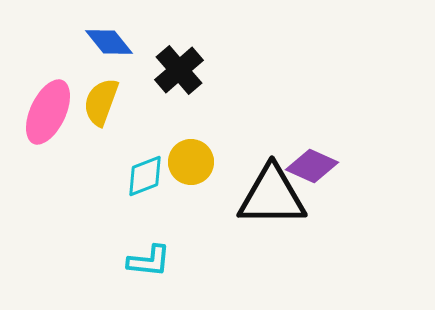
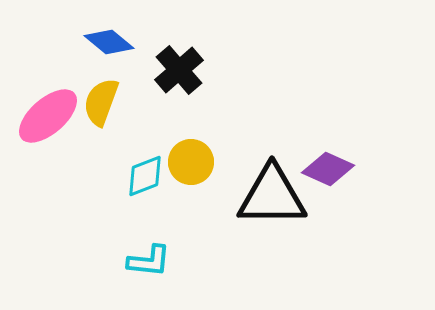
blue diamond: rotated 12 degrees counterclockwise
pink ellipse: moved 4 px down; rotated 24 degrees clockwise
purple diamond: moved 16 px right, 3 px down
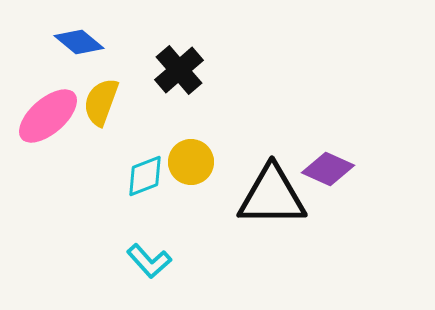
blue diamond: moved 30 px left
cyan L-shape: rotated 42 degrees clockwise
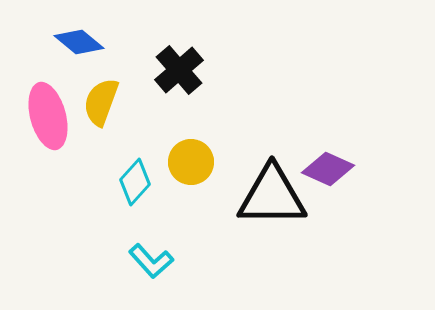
pink ellipse: rotated 64 degrees counterclockwise
cyan diamond: moved 10 px left, 6 px down; rotated 27 degrees counterclockwise
cyan L-shape: moved 2 px right
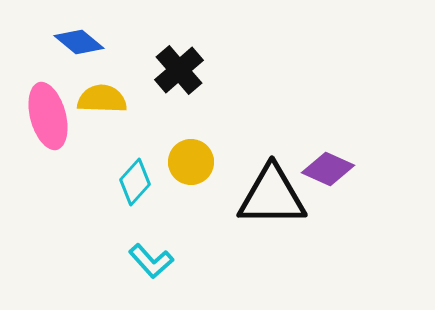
yellow semicircle: moved 1 px right, 3 px up; rotated 72 degrees clockwise
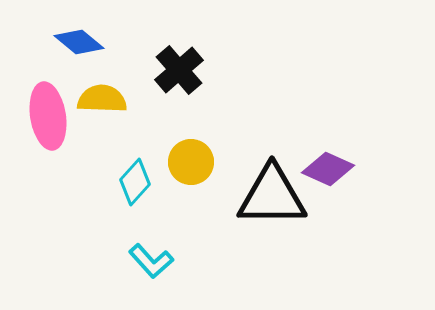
pink ellipse: rotated 6 degrees clockwise
